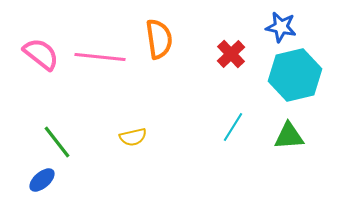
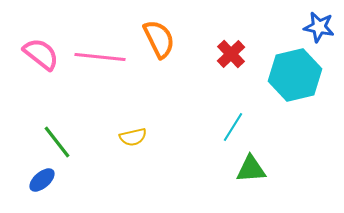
blue star: moved 38 px right
orange semicircle: rotated 18 degrees counterclockwise
green triangle: moved 38 px left, 33 px down
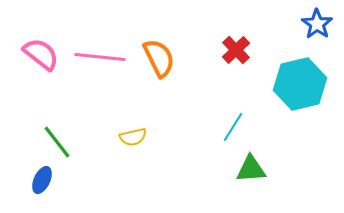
blue star: moved 2 px left, 3 px up; rotated 24 degrees clockwise
orange semicircle: moved 19 px down
red cross: moved 5 px right, 4 px up
cyan hexagon: moved 5 px right, 9 px down
blue ellipse: rotated 24 degrees counterclockwise
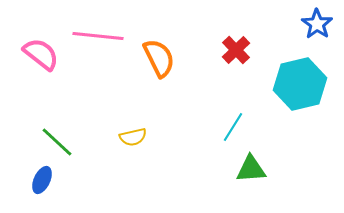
pink line: moved 2 px left, 21 px up
green line: rotated 9 degrees counterclockwise
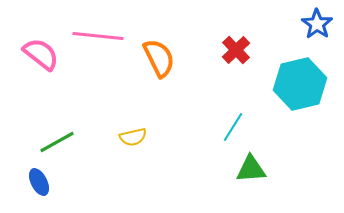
green line: rotated 72 degrees counterclockwise
blue ellipse: moved 3 px left, 2 px down; rotated 52 degrees counterclockwise
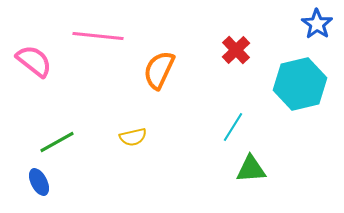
pink semicircle: moved 7 px left, 7 px down
orange semicircle: moved 12 px down; rotated 129 degrees counterclockwise
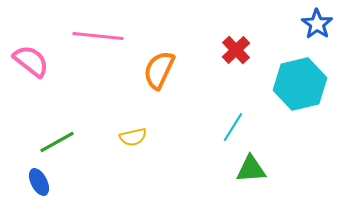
pink semicircle: moved 3 px left
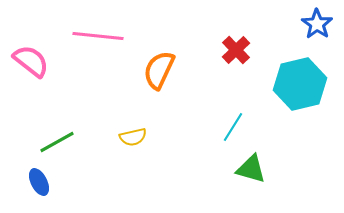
green triangle: rotated 20 degrees clockwise
